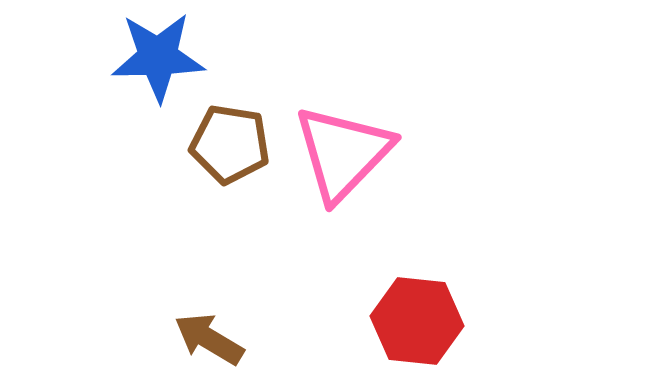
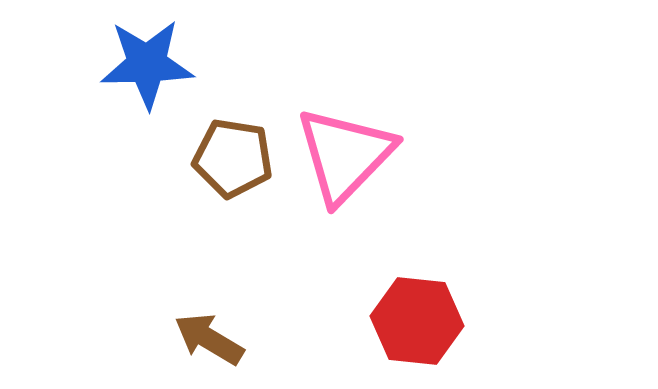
blue star: moved 11 px left, 7 px down
brown pentagon: moved 3 px right, 14 px down
pink triangle: moved 2 px right, 2 px down
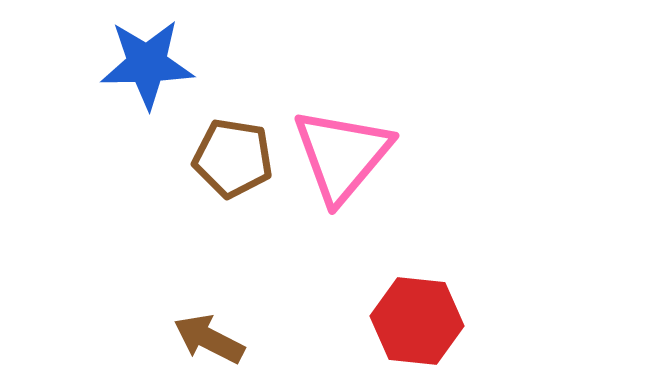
pink triangle: moved 3 px left; rotated 4 degrees counterclockwise
brown arrow: rotated 4 degrees counterclockwise
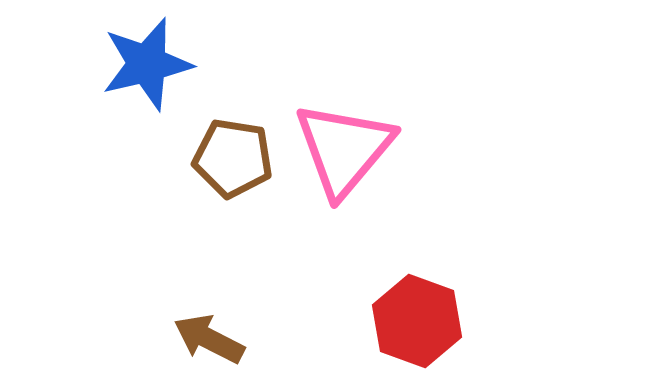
blue star: rotated 12 degrees counterclockwise
pink triangle: moved 2 px right, 6 px up
red hexagon: rotated 14 degrees clockwise
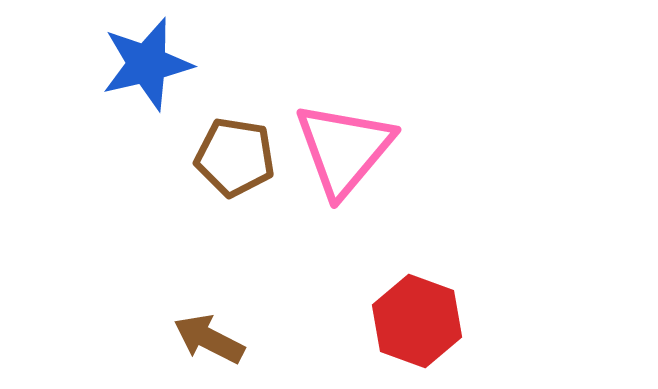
brown pentagon: moved 2 px right, 1 px up
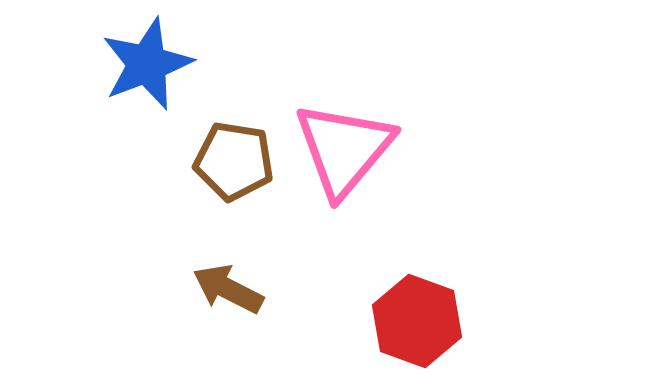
blue star: rotated 8 degrees counterclockwise
brown pentagon: moved 1 px left, 4 px down
brown arrow: moved 19 px right, 50 px up
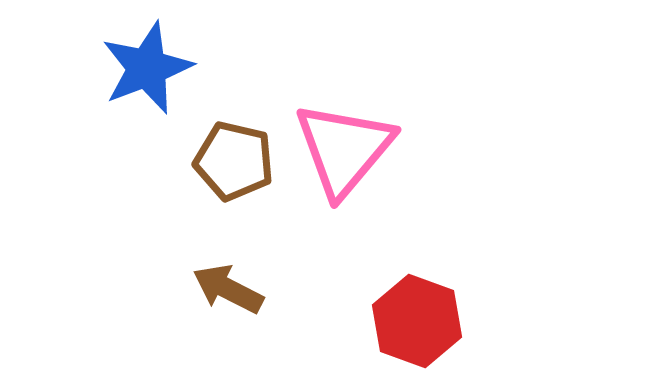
blue star: moved 4 px down
brown pentagon: rotated 4 degrees clockwise
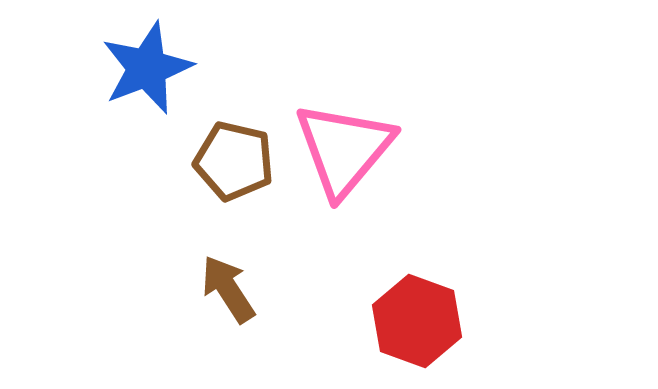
brown arrow: rotated 30 degrees clockwise
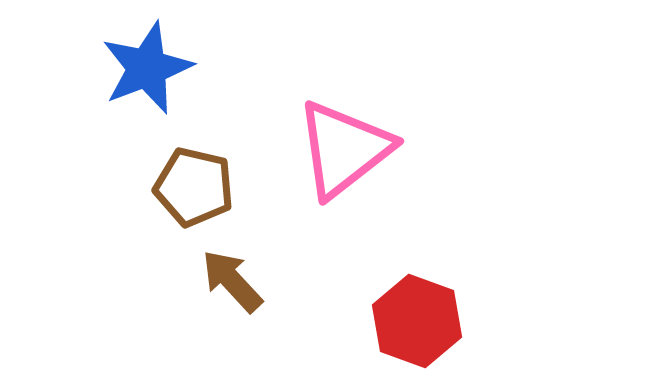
pink triangle: rotated 12 degrees clockwise
brown pentagon: moved 40 px left, 26 px down
brown arrow: moved 4 px right, 8 px up; rotated 10 degrees counterclockwise
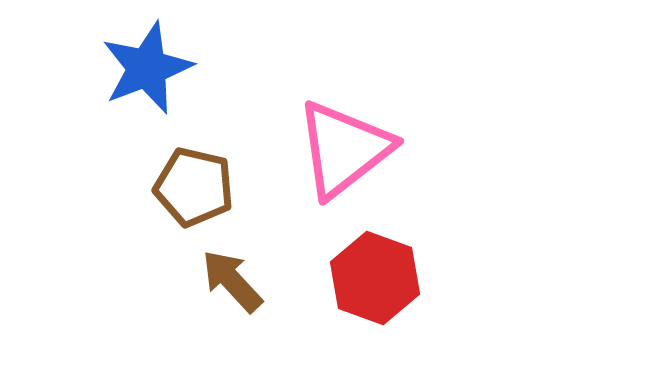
red hexagon: moved 42 px left, 43 px up
